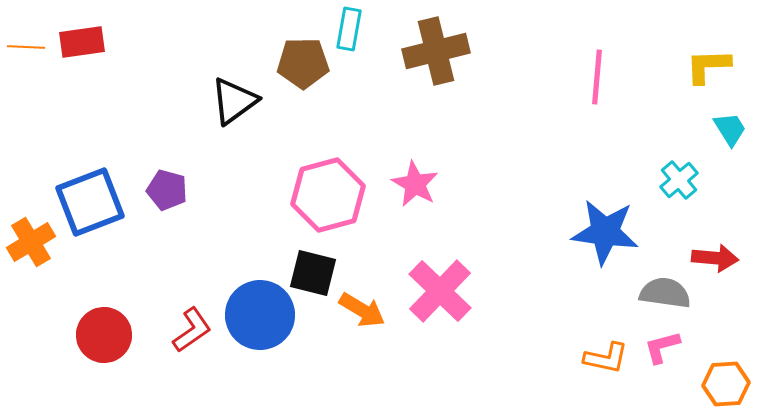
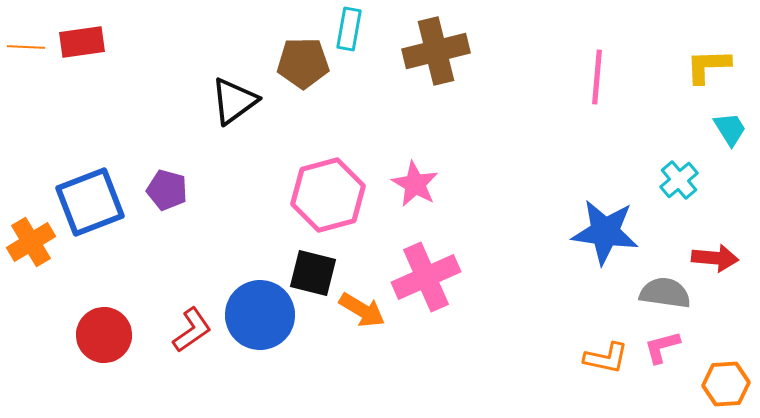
pink cross: moved 14 px left, 14 px up; rotated 22 degrees clockwise
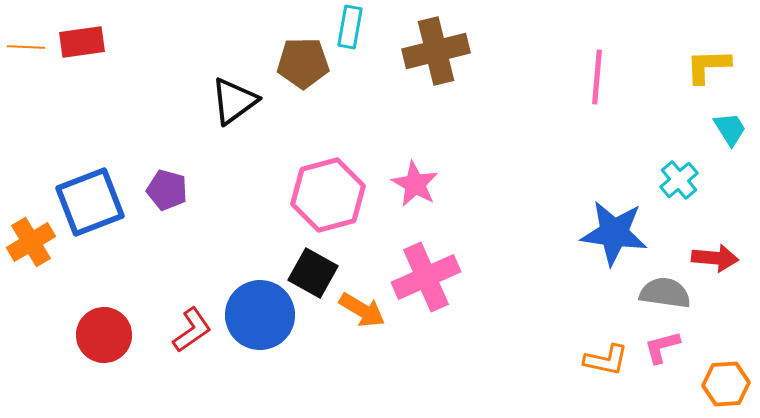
cyan rectangle: moved 1 px right, 2 px up
blue star: moved 9 px right, 1 px down
black square: rotated 15 degrees clockwise
orange L-shape: moved 2 px down
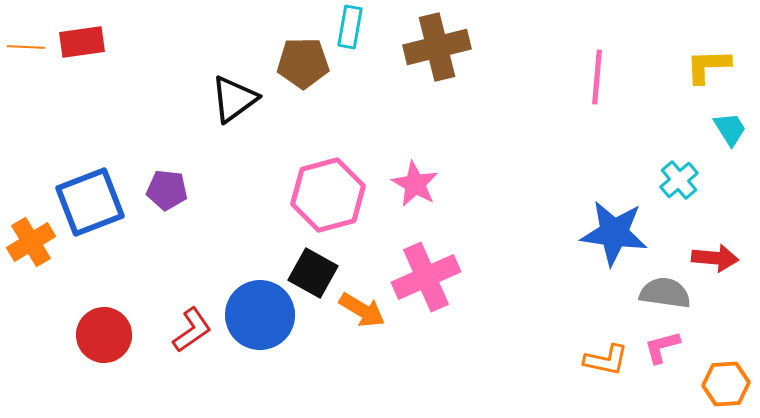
brown cross: moved 1 px right, 4 px up
black triangle: moved 2 px up
purple pentagon: rotated 9 degrees counterclockwise
